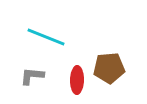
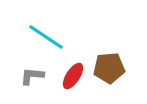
cyan line: rotated 12 degrees clockwise
red ellipse: moved 4 px left, 4 px up; rotated 32 degrees clockwise
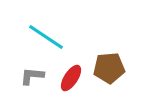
red ellipse: moved 2 px left, 2 px down
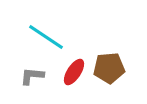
red ellipse: moved 3 px right, 6 px up
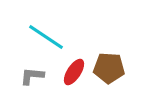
brown pentagon: rotated 8 degrees clockwise
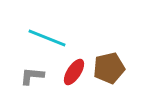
cyan line: moved 1 px right, 1 px down; rotated 12 degrees counterclockwise
brown pentagon: rotated 16 degrees counterclockwise
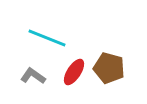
brown pentagon: rotated 28 degrees clockwise
gray L-shape: moved 1 px right; rotated 30 degrees clockwise
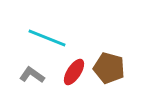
gray L-shape: moved 1 px left, 1 px up
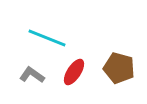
brown pentagon: moved 10 px right
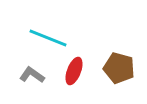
cyan line: moved 1 px right
red ellipse: moved 1 px up; rotated 12 degrees counterclockwise
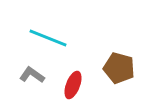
red ellipse: moved 1 px left, 14 px down
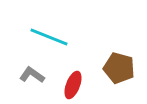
cyan line: moved 1 px right, 1 px up
